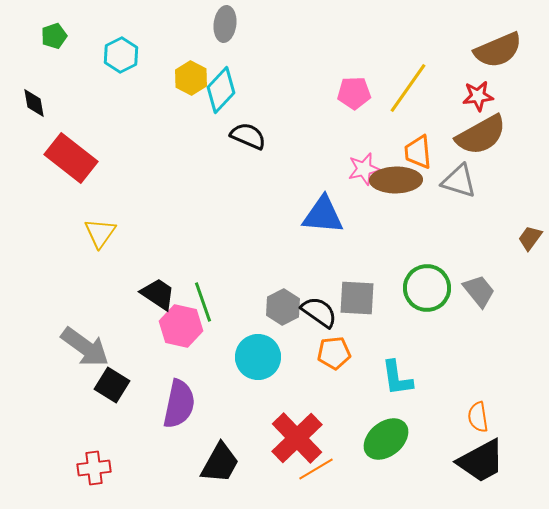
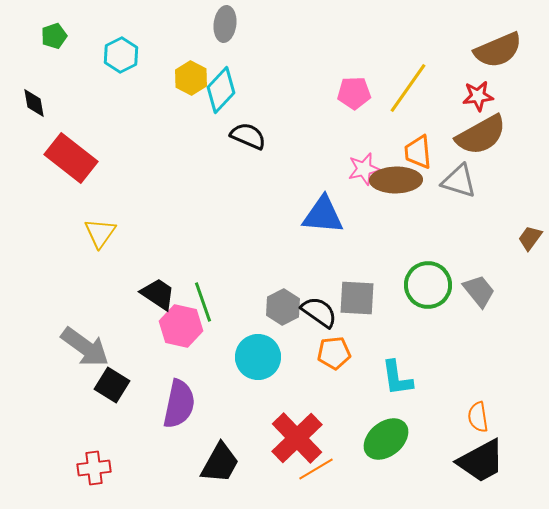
green circle at (427, 288): moved 1 px right, 3 px up
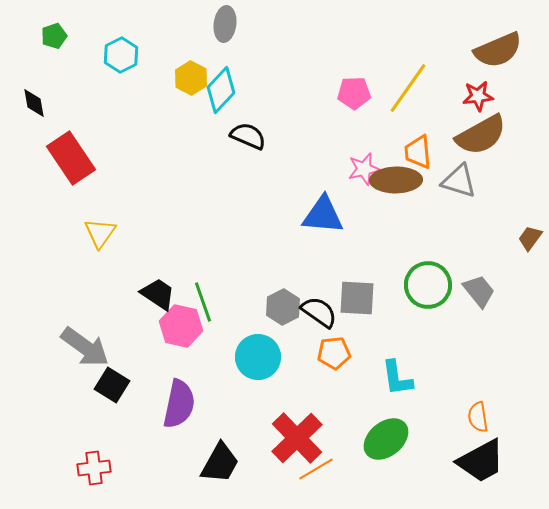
red rectangle at (71, 158): rotated 18 degrees clockwise
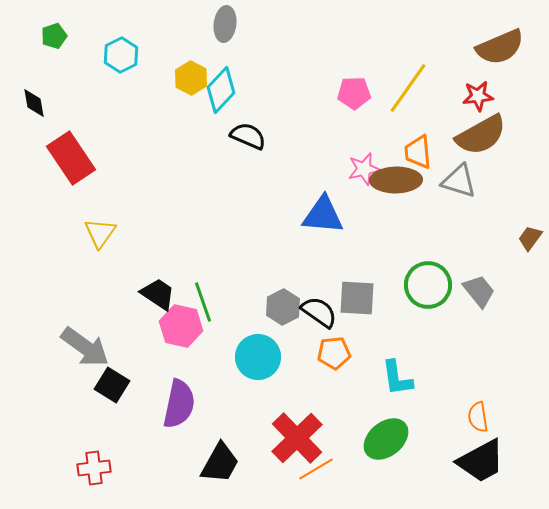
brown semicircle at (498, 50): moved 2 px right, 3 px up
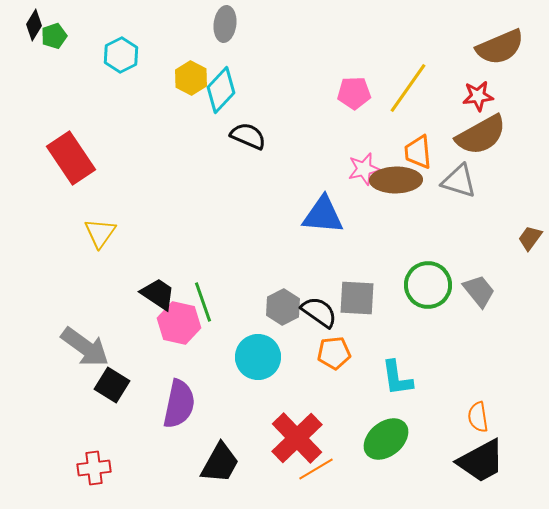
black diamond at (34, 103): moved 78 px up; rotated 40 degrees clockwise
pink hexagon at (181, 326): moved 2 px left, 3 px up
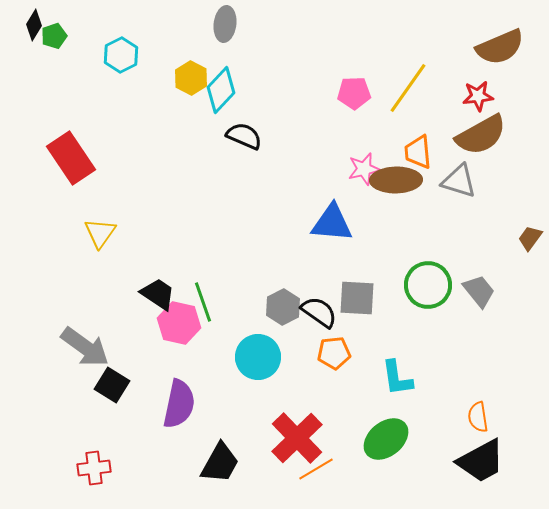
black semicircle at (248, 136): moved 4 px left
blue triangle at (323, 215): moved 9 px right, 8 px down
